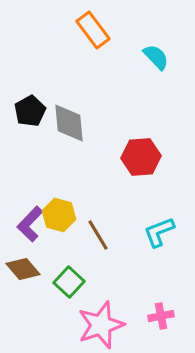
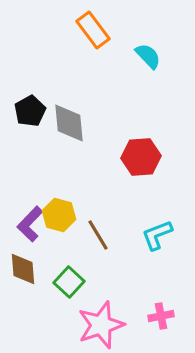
cyan semicircle: moved 8 px left, 1 px up
cyan L-shape: moved 2 px left, 3 px down
brown diamond: rotated 36 degrees clockwise
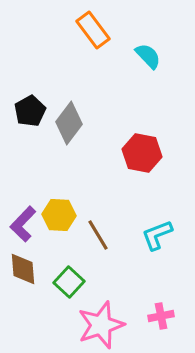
gray diamond: rotated 42 degrees clockwise
red hexagon: moved 1 px right, 4 px up; rotated 15 degrees clockwise
yellow hexagon: rotated 12 degrees counterclockwise
purple L-shape: moved 7 px left
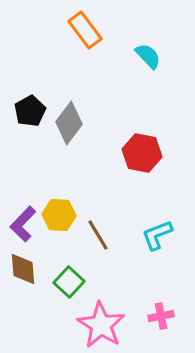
orange rectangle: moved 8 px left
pink star: rotated 21 degrees counterclockwise
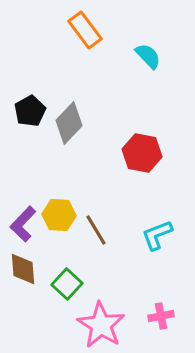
gray diamond: rotated 6 degrees clockwise
brown line: moved 2 px left, 5 px up
green square: moved 2 px left, 2 px down
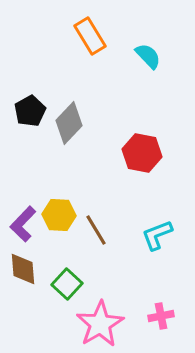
orange rectangle: moved 5 px right, 6 px down; rotated 6 degrees clockwise
pink star: moved 1 px left, 1 px up; rotated 9 degrees clockwise
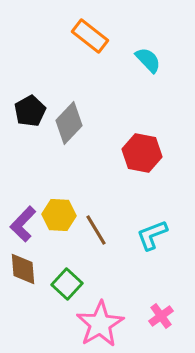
orange rectangle: rotated 21 degrees counterclockwise
cyan semicircle: moved 4 px down
cyan L-shape: moved 5 px left
pink cross: rotated 25 degrees counterclockwise
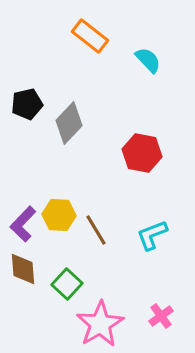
black pentagon: moved 3 px left, 7 px up; rotated 16 degrees clockwise
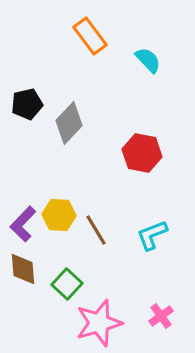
orange rectangle: rotated 15 degrees clockwise
pink star: moved 1 px left, 1 px up; rotated 15 degrees clockwise
